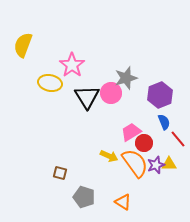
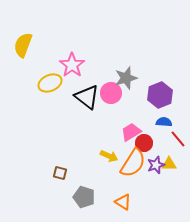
yellow ellipse: rotated 35 degrees counterclockwise
black triangle: rotated 20 degrees counterclockwise
blue semicircle: rotated 63 degrees counterclockwise
orange semicircle: moved 2 px left; rotated 68 degrees clockwise
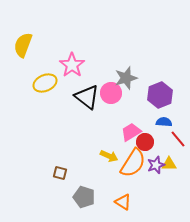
yellow ellipse: moved 5 px left
red circle: moved 1 px right, 1 px up
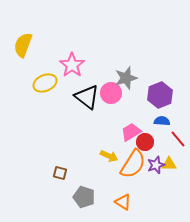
blue semicircle: moved 2 px left, 1 px up
orange semicircle: moved 1 px down
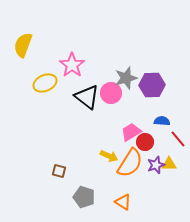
purple hexagon: moved 8 px left, 10 px up; rotated 20 degrees clockwise
orange semicircle: moved 3 px left, 1 px up
brown square: moved 1 px left, 2 px up
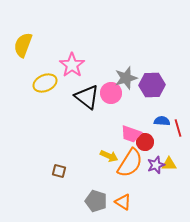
pink trapezoid: moved 2 px down; rotated 130 degrees counterclockwise
red line: moved 11 px up; rotated 24 degrees clockwise
gray pentagon: moved 12 px right, 4 px down
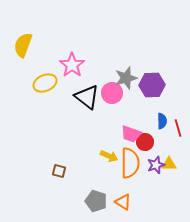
pink circle: moved 1 px right
blue semicircle: rotated 84 degrees clockwise
orange semicircle: rotated 32 degrees counterclockwise
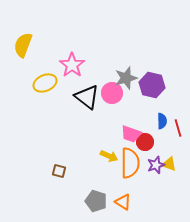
purple hexagon: rotated 15 degrees clockwise
yellow triangle: rotated 21 degrees clockwise
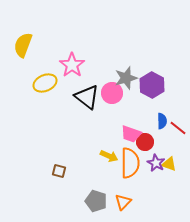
purple hexagon: rotated 15 degrees clockwise
red line: rotated 36 degrees counterclockwise
purple star: moved 2 px up; rotated 24 degrees counterclockwise
orange triangle: rotated 42 degrees clockwise
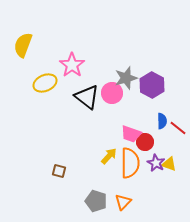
yellow arrow: rotated 72 degrees counterclockwise
